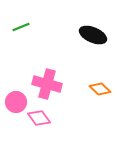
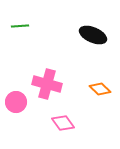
green line: moved 1 px left, 1 px up; rotated 18 degrees clockwise
pink diamond: moved 24 px right, 5 px down
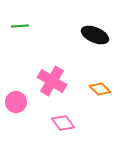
black ellipse: moved 2 px right
pink cross: moved 5 px right, 3 px up; rotated 16 degrees clockwise
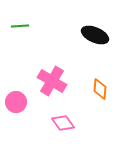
orange diamond: rotated 50 degrees clockwise
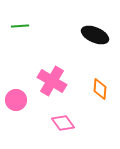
pink circle: moved 2 px up
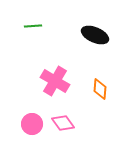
green line: moved 13 px right
pink cross: moved 3 px right
pink circle: moved 16 px right, 24 px down
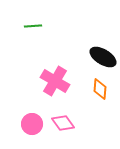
black ellipse: moved 8 px right, 22 px down; rotated 8 degrees clockwise
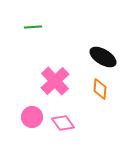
green line: moved 1 px down
pink cross: rotated 16 degrees clockwise
pink circle: moved 7 px up
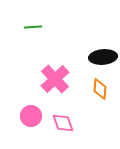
black ellipse: rotated 36 degrees counterclockwise
pink cross: moved 2 px up
pink circle: moved 1 px left, 1 px up
pink diamond: rotated 15 degrees clockwise
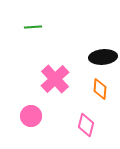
pink diamond: moved 23 px right, 2 px down; rotated 35 degrees clockwise
